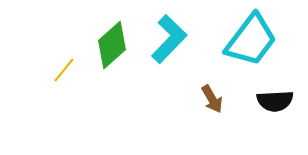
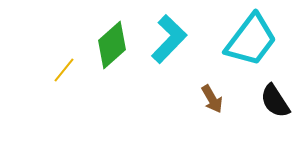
black semicircle: rotated 60 degrees clockwise
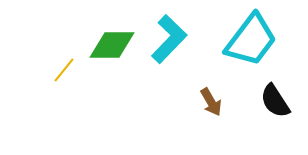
green diamond: rotated 42 degrees clockwise
brown arrow: moved 1 px left, 3 px down
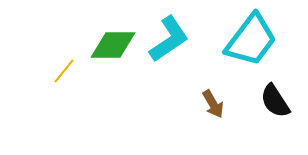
cyan L-shape: rotated 12 degrees clockwise
green diamond: moved 1 px right
yellow line: moved 1 px down
brown arrow: moved 2 px right, 2 px down
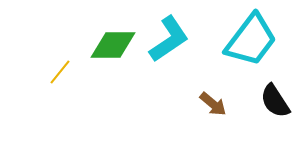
yellow line: moved 4 px left, 1 px down
brown arrow: rotated 20 degrees counterclockwise
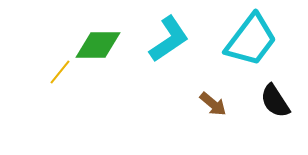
green diamond: moved 15 px left
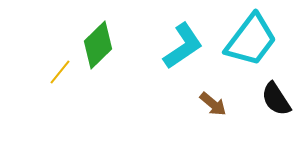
cyan L-shape: moved 14 px right, 7 px down
green diamond: rotated 45 degrees counterclockwise
black semicircle: moved 1 px right, 2 px up
